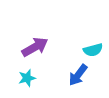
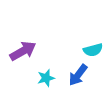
purple arrow: moved 12 px left, 4 px down
cyan star: moved 19 px right
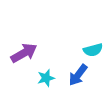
purple arrow: moved 1 px right, 2 px down
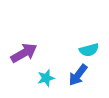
cyan semicircle: moved 4 px left
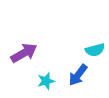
cyan semicircle: moved 6 px right
cyan star: moved 3 px down
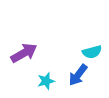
cyan semicircle: moved 3 px left, 2 px down
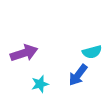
purple arrow: rotated 12 degrees clockwise
cyan star: moved 6 px left, 3 px down
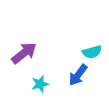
purple arrow: rotated 20 degrees counterclockwise
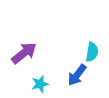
cyan semicircle: rotated 66 degrees counterclockwise
blue arrow: moved 1 px left
